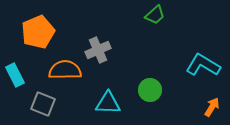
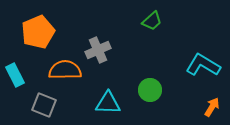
green trapezoid: moved 3 px left, 6 px down
gray square: moved 1 px right, 1 px down
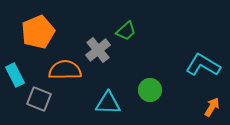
green trapezoid: moved 26 px left, 10 px down
gray cross: rotated 15 degrees counterclockwise
gray square: moved 5 px left, 6 px up
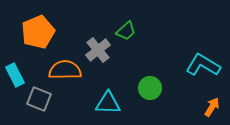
green circle: moved 2 px up
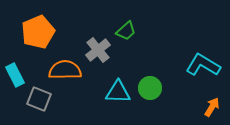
cyan triangle: moved 10 px right, 11 px up
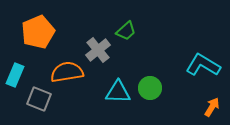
orange semicircle: moved 2 px right, 2 px down; rotated 8 degrees counterclockwise
cyan rectangle: rotated 50 degrees clockwise
